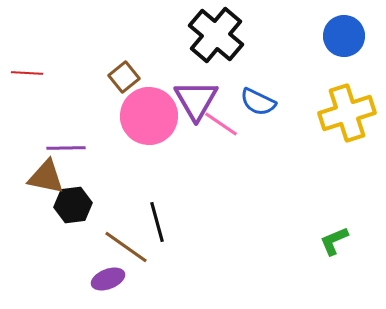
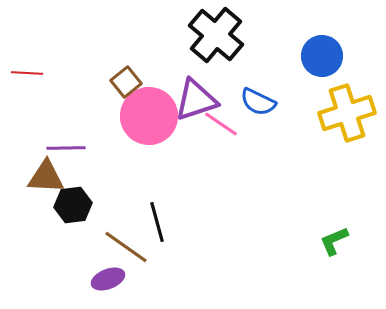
blue circle: moved 22 px left, 20 px down
brown square: moved 2 px right, 5 px down
purple triangle: rotated 42 degrees clockwise
brown triangle: rotated 9 degrees counterclockwise
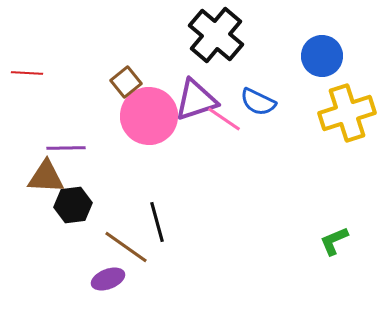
pink line: moved 3 px right, 5 px up
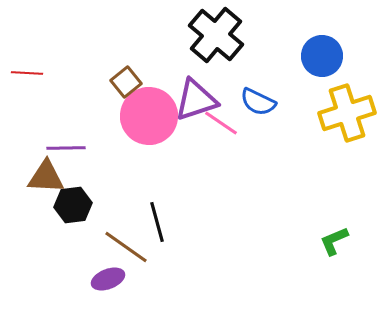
pink line: moved 3 px left, 4 px down
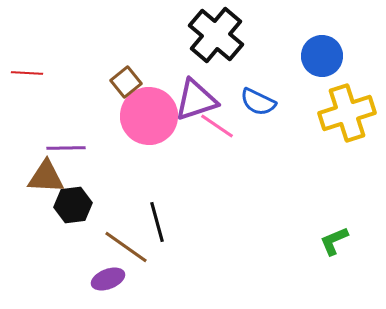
pink line: moved 4 px left, 3 px down
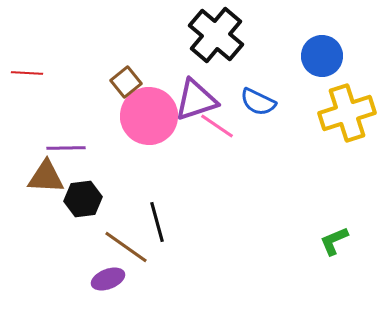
black hexagon: moved 10 px right, 6 px up
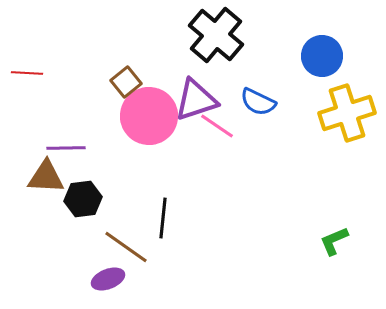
black line: moved 6 px right, 4 px up; rotated 21 degrees clockwise
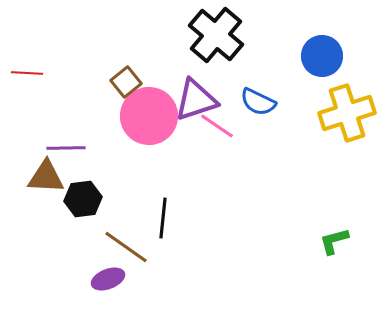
green L-shape: rotated 8 degrees clockwise
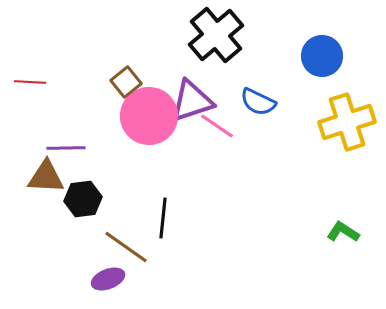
black cross: rotated 10 degrees clockwise
red line: moved 3 px right, 9 px down
purple triangle: moved 4 px left, 1 px down
yellow cross: moved 9 px down
green L-shape: moved 9 px right, 9 px up; rotated 48 degrees clockwise
